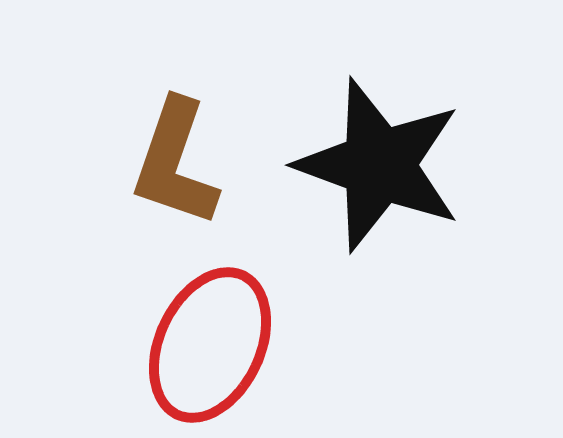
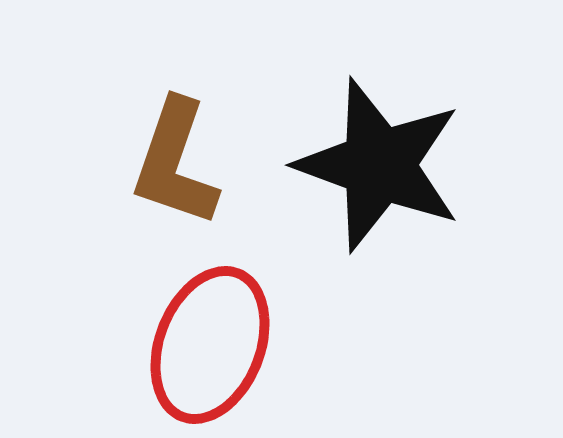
red ellipse: rotated 4 degrees counterclockwise
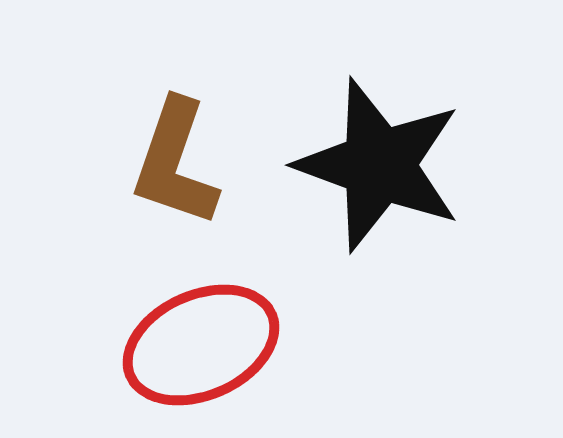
red ellipse: moved 9 px left; rotated 45 degrees clockwise
